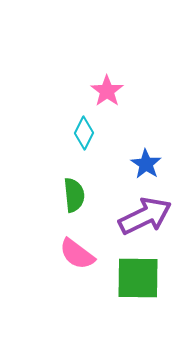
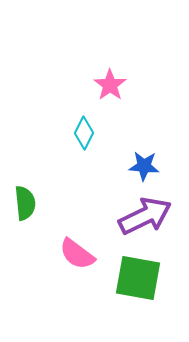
pink star: moved 3 px right, 6 px up
blue star: moved 2 px left, 2 px down; rotated 28 degrees counterclockwise
green semicircle: moved 49 px left, 8 px down
green square: rotated 9 degrees clockwise
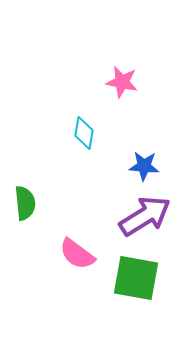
pink star: moved 12 px right, 3 px up; rotated 24 degrees counterclockwise
cyan diamond: rotated 16 degrees counterclockwise
purple arrow: rotated 6 degrees counterclockwise
green square: moved 2 px left
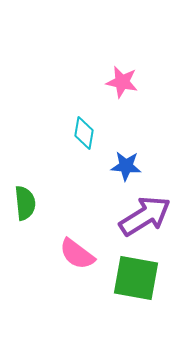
blue star: moved 18 px left
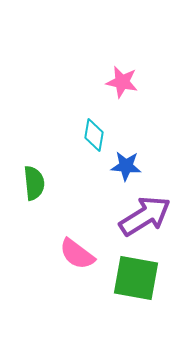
cyan diamond: moved 10 px right, 2 px down
green semicircle: moved 9 px right, 20 px up
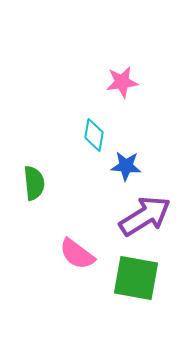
pink star: rotated 20 degrees counterclockwise
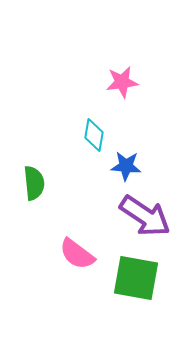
purple arrow: rotated 66 degrees clockwise
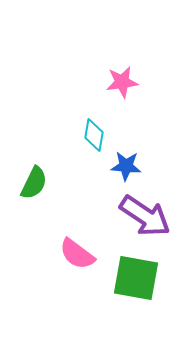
green semicircle: rotated 32 degrees clockwise
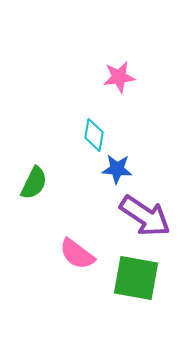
pink star: moved 3 px left, 5 px up
blue star: moved 9 px left, 3 px down
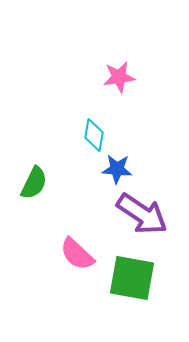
purple arrow: moved 3 px left, 2 px up
pink semicircle: rotated 6 degrees clockwise
green square: moved 4 px left
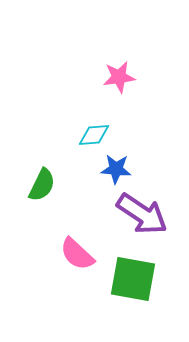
cyan diamond: rotated 76 degrees clockwise
blue star: moved 1 px left
green semicircle: moved 8 px right, 2 px down
green square: moved 1 px right, 1 px down
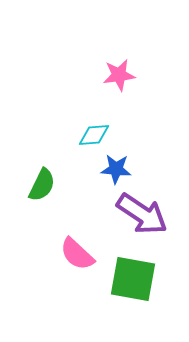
pink star: moved 2 px up
